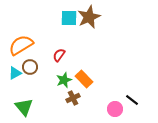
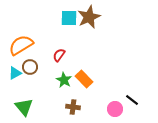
green star: rotated 21 degrees counterclockwise
brown cross: moved 9 px down; rotated 32 degrees clockwise
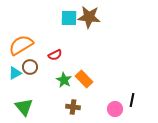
brown star: rotated 30 degrees clockwise
red semicircle: moved 4 px left; rotated 152 degrees counterclockwise
black line: rotated 64 degrees clockwise
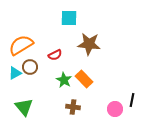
brown star: moved 27 px down
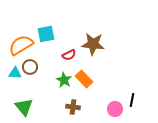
cyan square: moved 23 px left, 16 px down; rotated 12 degrees counterclockwise
brown star: moved 4 px right
red semicircle: moved 14 px right
cyan triangle: rotated 32 degrees clockwise
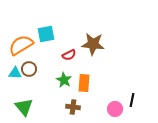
brown circle: moved 1 px left, 2 px down
orange rectangle: moved 4 px down; rotated 48 degrees clockwise
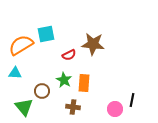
brown circle: moved 13 px right, 22 px down
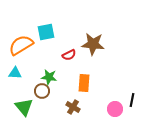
cyan square: moved 2 px up
green star: moved 15 px left, 3 px up; rotated 21 degrees counterclockwise
brown cross: rotated 24 degrees clockwise
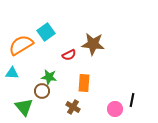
cyan square: rotated 24 degrees counterclockwise
cyan triangle: moved 3 px left
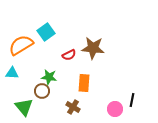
brown star: moved 4 px down
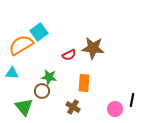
cyan square: moved 7 px left
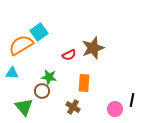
brown star: rotated 25 degrees counterclockwise
